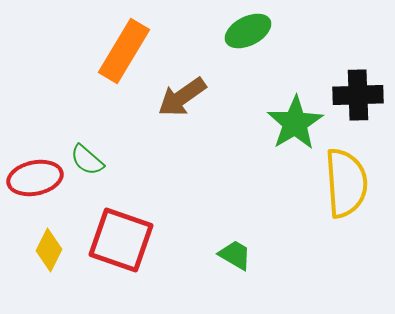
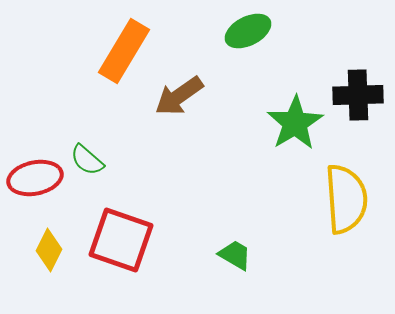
brown arrow: moved 3 px left, 1 px up
yellow semicircle: moved 16 px down
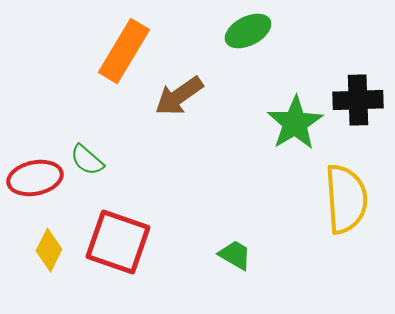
black cross: moved 5 px down
red square: moved 3 px left, 2 px down
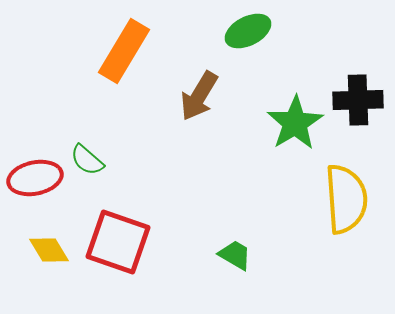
brown arrow: moved 20 px right; rotated 24 degrees counterclockwise
yellow diamond: rotated 57 degrees counterclockwise
